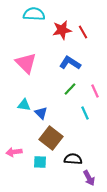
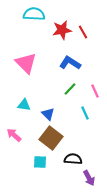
blue triangle: moved 7 px right, 1 px down
pink arrow: moved 17 px up; rotated 49 degrees clockwise
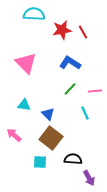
pink line: rotated 72 degrees counterclockwise
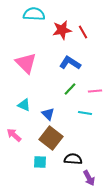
cyan triangle: rotated 16 degrees clockwise
cyan line: rotated 56 degrees counterclockwise
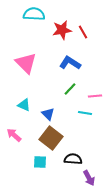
pink line: moved 5 px down
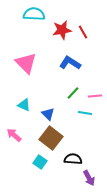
green line: moved 3 px right, 4 px down
cyan square: rotated 32 degrees clockwise
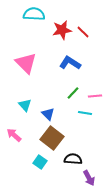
red line: rotated 16 degrees counterclockwise
cyan triangle: moved 1 px right; rotated 24 degrees clockwise
brown square: moved 1 px right
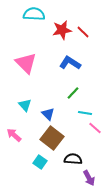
pink line: moved 32 px down; rotated 48 degrees clockwise
